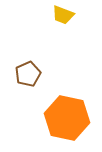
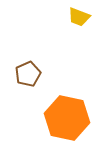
yellow trapezoid: moved 16 px right, 2 px down
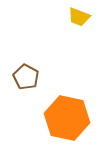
brown pentagon: moved 2 px left, 3 px down; rotated 20 degrees counterclockwise
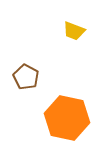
yellow trapezoid: moved 5 px left, 14 px down
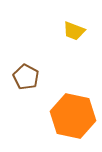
orange hexagon: moved 6 px right, 2 px up
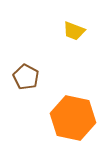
orange hexagon: moved 2 px down
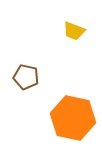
brown pentagon: rotated 15 degrees counterclockwise
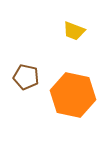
orange hexagon: moved 23 px up
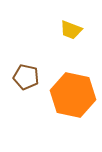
yellow trapezoid: moved 3 px left, 1 px up
